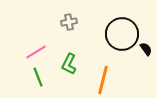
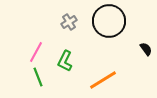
gray cross: rotated 21 degrees counterclockwise
black circle: moved 13 px left, 13 px up
pink line: rotated 30 degrees counterclockwise
green L-shape: moved 4 px left, 3 px up
orange line: rotated 44 degrees clockwise
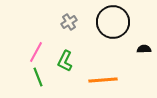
black circle: moved 4 px right, 1 px down
black semicircle: moved 2 px left; rotated 56 degrees counterclockwise
orange line: rotated 28 degrees clockwise
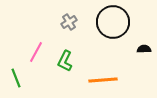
green line: moved 22 px left, 1 px down
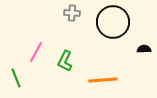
gray cross: moved 3 px right, 9 px up; rotated 35 degrees clockwise
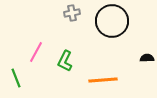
gray cross: rotated 14 degrees counterclockwise
black circle: moved 1 px left, 1 px up
black semicircle: moved 3 px right, 9 px down
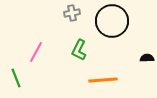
green L-shape: moved 14 px right, 11 px up
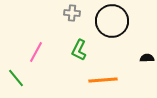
gray cross: rotated 14 degrees clockwise
green line: rotated 18 degrees counterclockwise
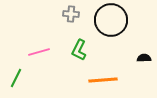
gray cross: moved 1 px left, 1 px down
black circle: moved 1 px left, 1 px up
pink line: moved 3 px right; rotated 45 degrees clockwise
black semicircle: moved 3 px left
green line: rotated 66 degrees clockwise
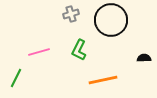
gray cross: rotated 21 degrees counterclockwise
orange line: rotated 8 degrees counterclockwise
